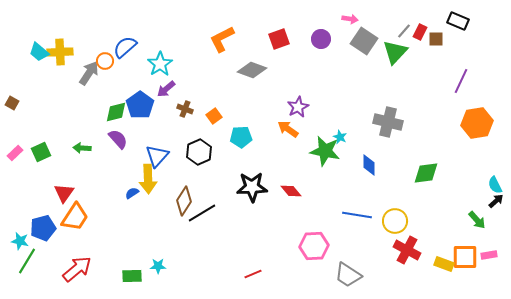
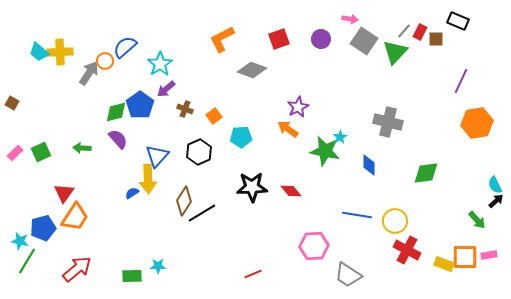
cyan star at (340, 137): rotated 16 degrees clockwise
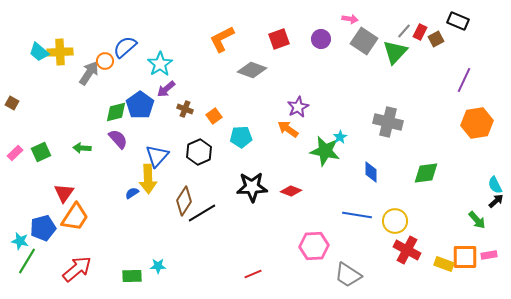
brown square at (436, 39): rotated 28 degrees counterclockwise
purple line at (461, 81): moved 3 px right, 1 px up
blue diamond at (369, 165): moved 2 px right, 7 px down
red diamond at (291, 191): rotated 30 degrees counterclockwise
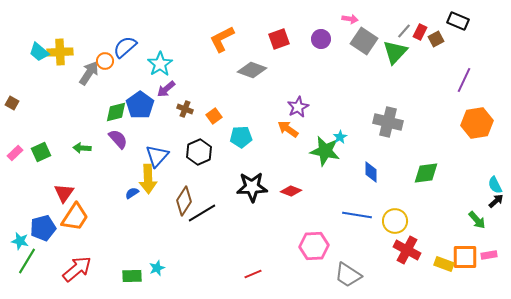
cyan star at (158, 266): moved 1 px left, 2 px down; rotated 21 degrees counterclockwise
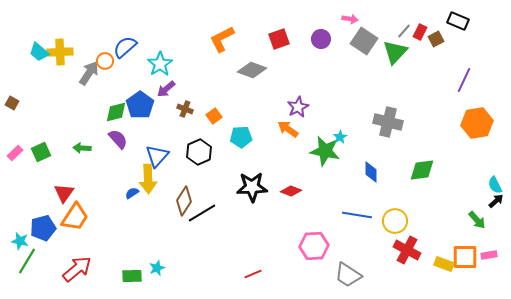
green diamond at (426, 173): moved 4 px left, 3 px up
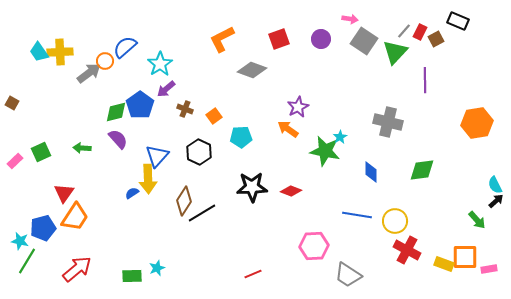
cyan trapezoid at (39, 52): rotated 15 degrees clockwise
gray arrow at (89, 73): rotated 20 degrees clockwise
purple line at (464, 80): moved 39 px left; rotated 25 degrees counterclockwise
black hexagon at (199, 152): rotated 10 degrees counterclockwise
pink rectangle at (15, 153): moved 8 px down
pink rectangle at (489, 255): moved 14 px down
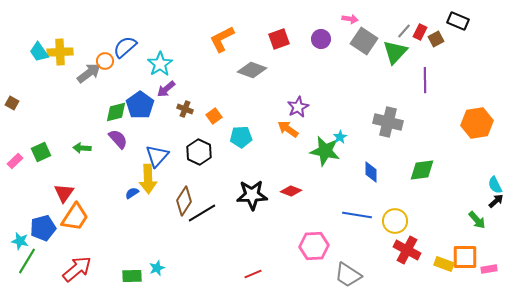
black star at (252, 187): moved 8 px down
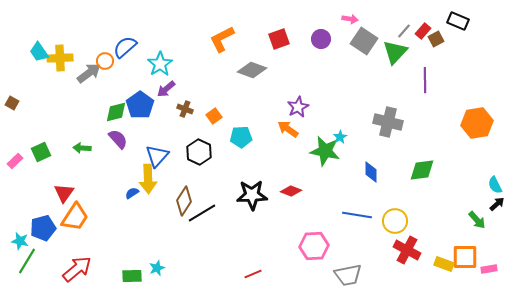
red rectangle at (420, 32): moved 3 px right, 1 px up; rotated 14 degrees clockwise
yellow cross at (60, 52): moved 6 px down
black arrow at (496, 201): moved 1 px right, 3 px down
gray trapezoid at (348, 275): rotated 44 degrees counterclockwise
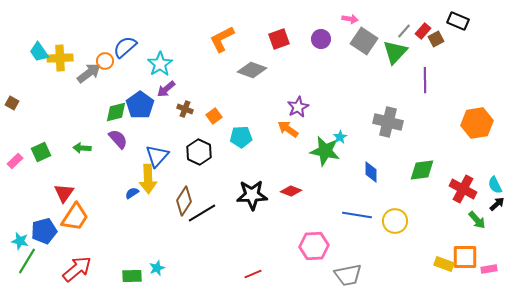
blue pentagon at (43, 228): moved 1 px right, 3 px down
red cross at (407, 250): moved 56 px right, 61 px up
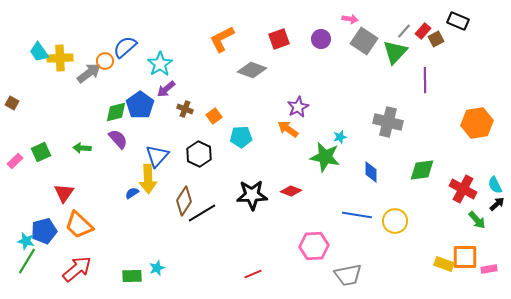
cyan star at (340, 137): rotated 16 degrees clockwise
green star at (325, 151): moved 6 px down
black hexagon at (199, 152): moved 2 px down
orange trapezoid at (75, 217): moved 4 px right, 8 px down; rotated 100 degrees clockwise
cyan star at (20, 241): moved 6 px right
